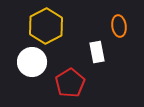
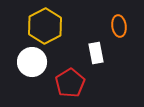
yellow hexagon: moved 1 px left
white rectangle: moved 1 px left, 1 px down
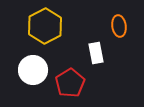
white circle: moved 1 px right, 8 px down
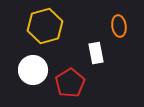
yellow hexagon: rotated 12 degrees clockwise
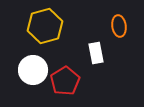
red pentagon: moved 5 px left, 2 px up
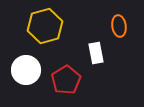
white circle: moved 7 px left
red pentagon: moved 1 px right, 1 px up
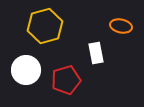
orange ellipse: moved 2 px right; rotated 70 degrees counterclockwise
red pentagon: rotated 16 degrees clockwise
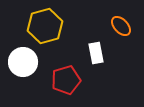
orange ellipse: rotated 35 degrees clockwise
white circle: moved 3 px left, 8 px up
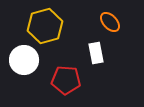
orange ellipse: moved 11 px left, 4 px up
white circle: moved 1 px right, 2 px up
red pentagon: rotated 20 degrees clockwise
